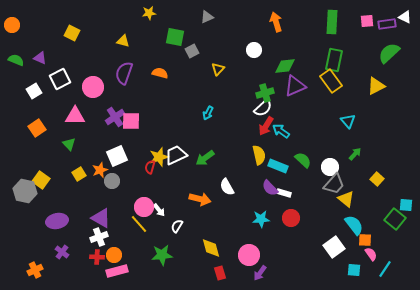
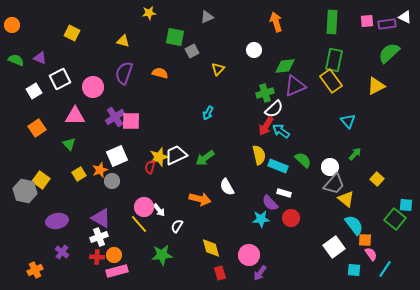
white semicircle at (263, 108): moved 11 px right, 1 px down
purple semicircle at (270, 188): moved 15 px down
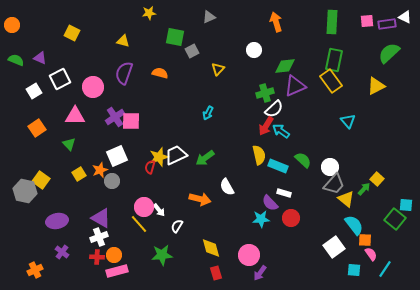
gray triangle at (207, 17): moved 2 px right
green arrow at (355, 154): moved 9 px right, 35 px down
red rectangle at (220, 273): moved 4 px left
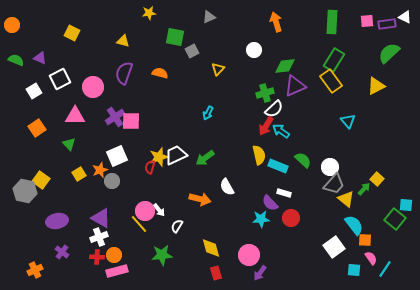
green rectangle at (334, 60): rotated 20 degrees clockwise
pink circle at (144, 207): moved 1 px right, 4 px down
pink semicircle at (371, 254): moved 4 px down
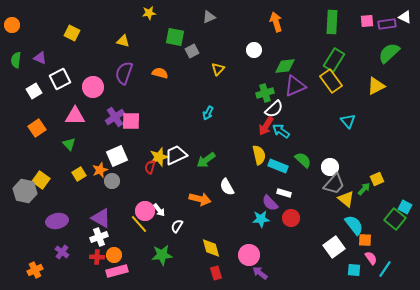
green semicircle at (16, 60): rotated 105 degrees counterclockwise
green arrow at (205, 158): moved 1 px right, 2 px down
yellow square at (377, 179): rotated 24 degrees clockwise
cyan square at (406, 205): moved 1 px left, 2 px down; rotated 24 degrees clockwise
purple arrow at (260, 273): rotated 91 degrees clockwise
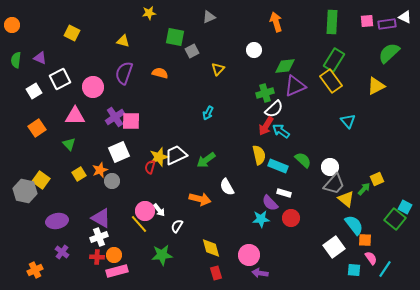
white square at (117, 156): moved 2 px right, 4 px up
purple arrow at (260, 273): rotated 28 degrees counterclockwise
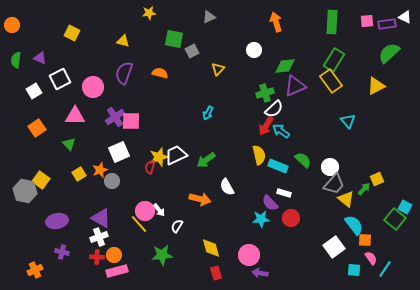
green square at (175, 37): moved 1 px left, 2 px down
purple cross at (62, 252): rotated 24 degrees counterclockwise
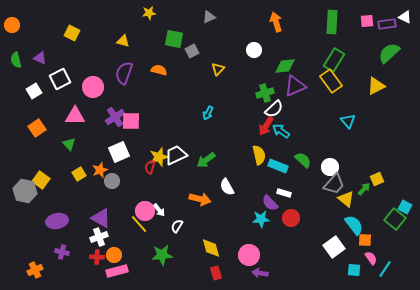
green semicircle at (16, 60): rotated 21 degrees counterclockwise
orange semicircle at (160, 73): moved 1 px left, 3 px up
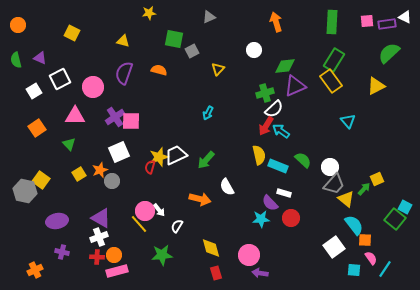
orange circle at (12, 25): moved 6 px right
green arrow at (206, 160): rotated 12 degrees counterclockwise
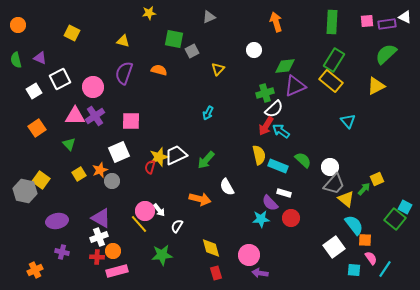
green semicircle at (389, 53): moved 3 px left, 1 px down
yellow rectangle at (331, 81): rotated 15 degrees counterclockwise
purple cross at (115, 117): moved 20 px left, 1 px up
orange circle at (114, 255): moved 1 px left, 4 px up
